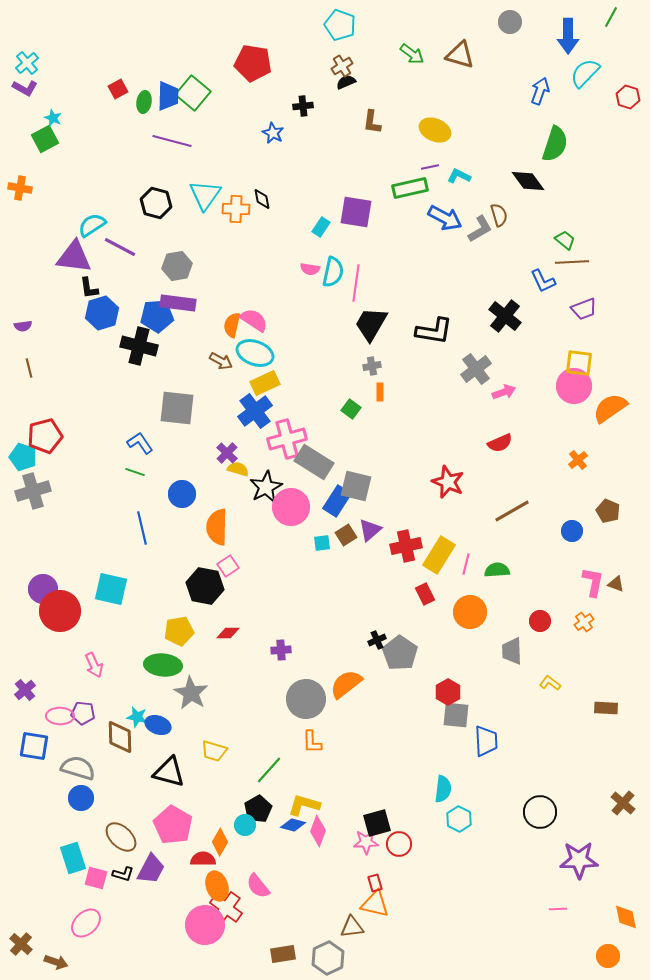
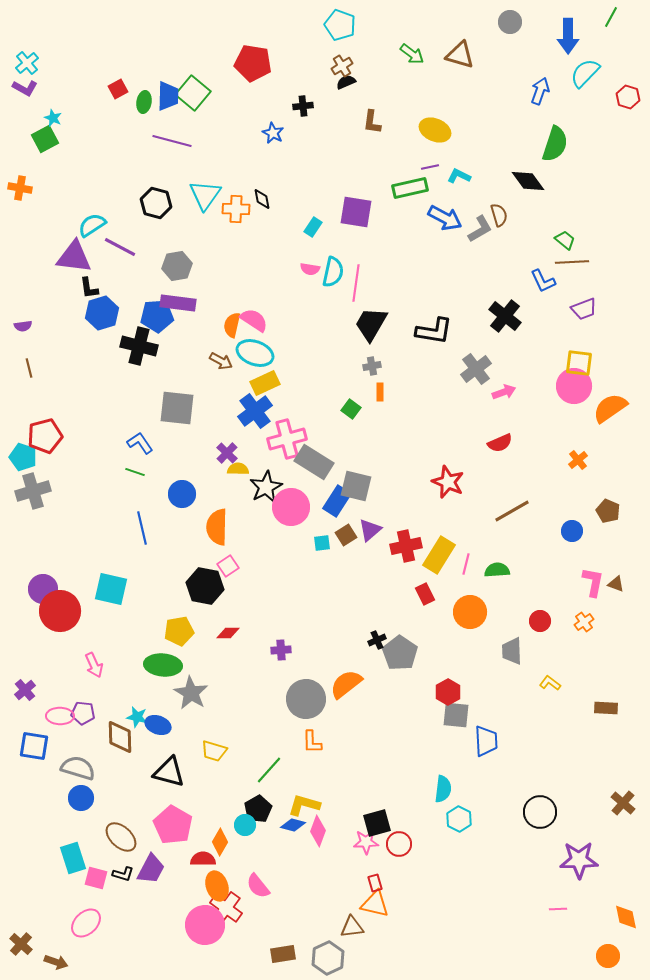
cyan rectangle at (321, 227): moved 8 px left
yellow semicircle at (238, 469): rotated 15 degrees counterclockwise
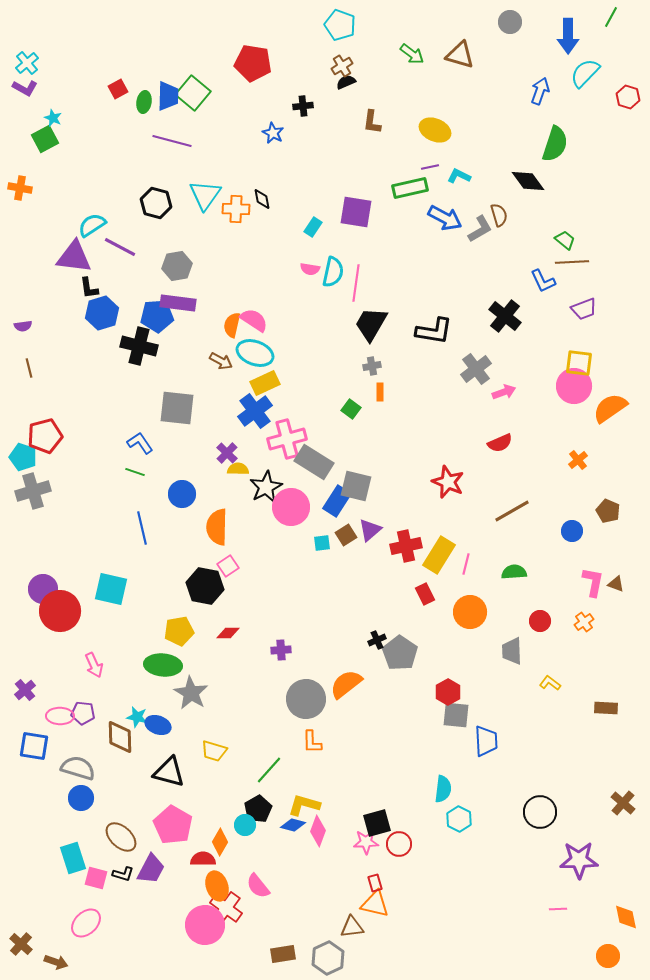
green semicircle at (497, 570): moved 17 px right, 2 px down
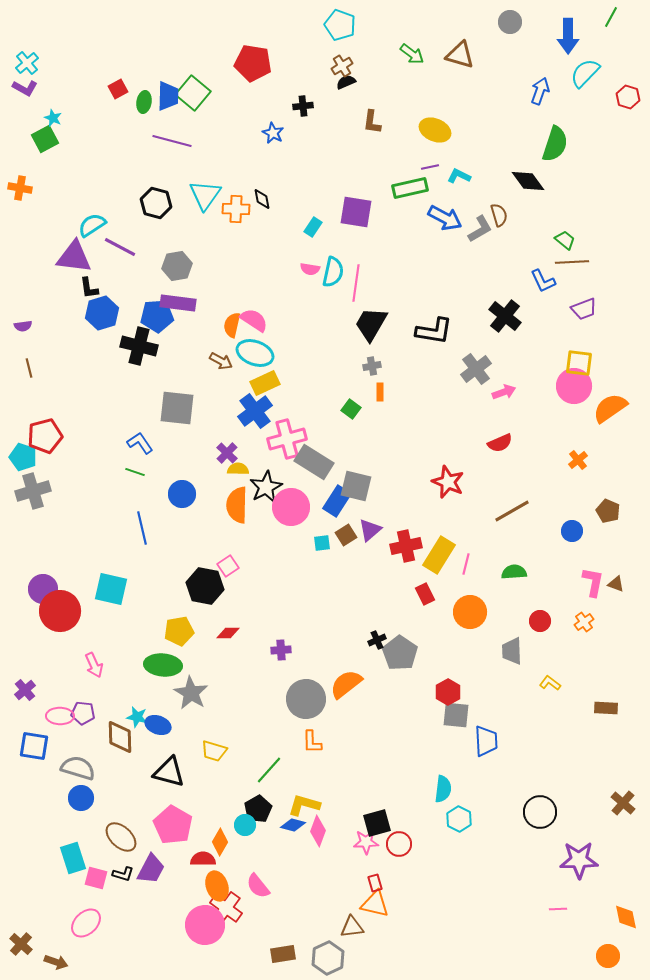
orange semicircle at (217, 527): moved 20 px right, 22 px up
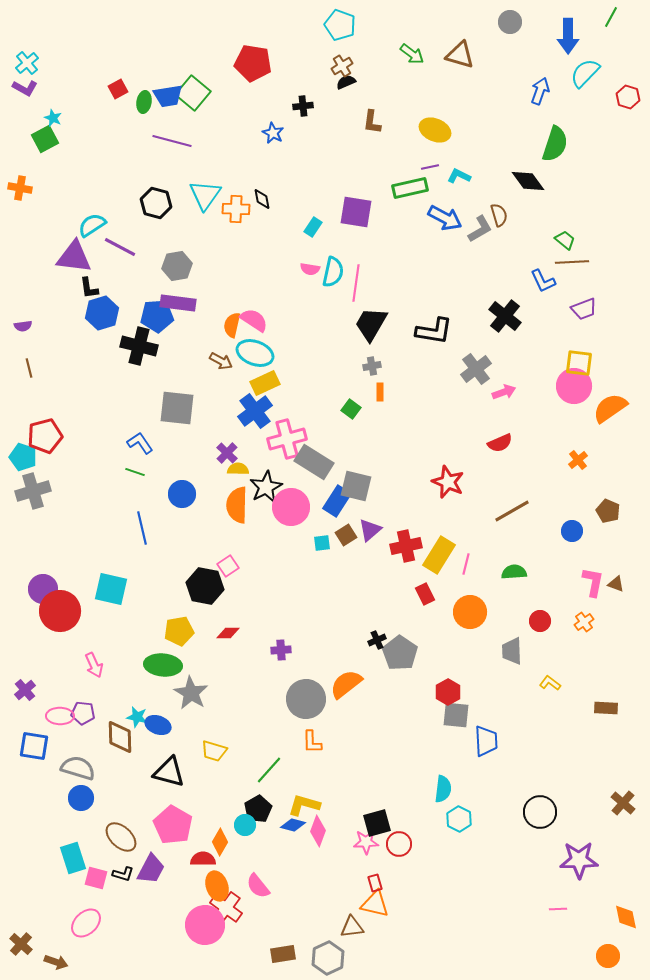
blue trapezoid at (168, 96): rotated 80 degrees clockwise
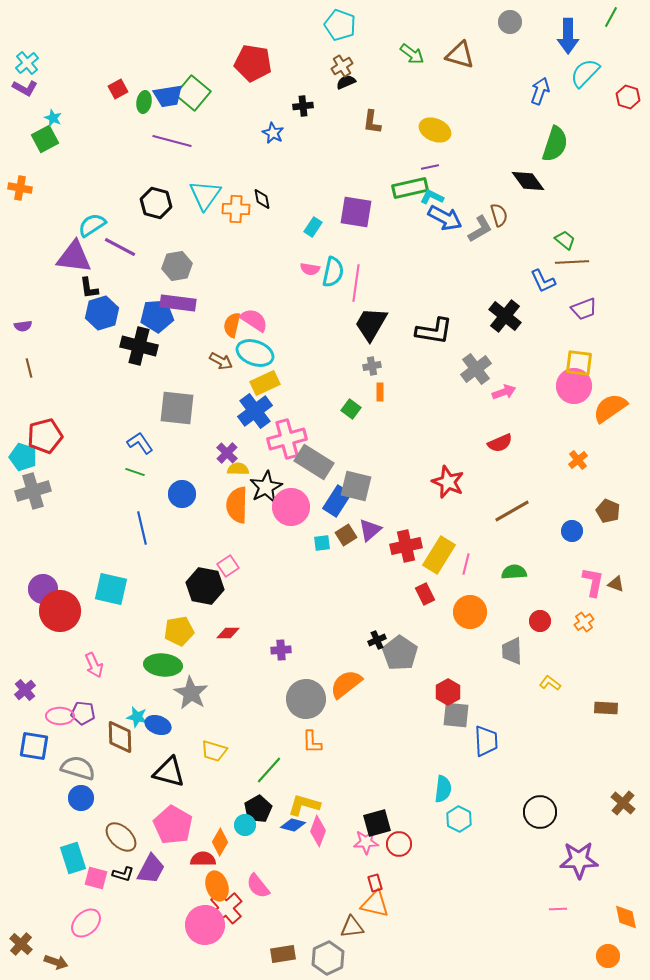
cyan L-shape at (459, 176): moved 27 px left, 21 px down
red cross at (226, 908): rotated 12 degrees clockwise
